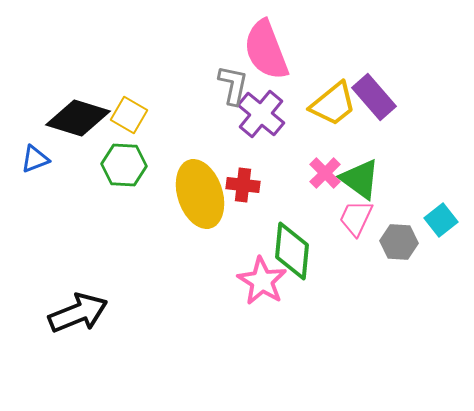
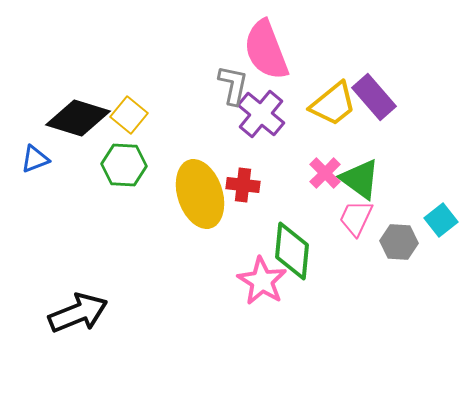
yellow square: rotated 9 degrees clockwise
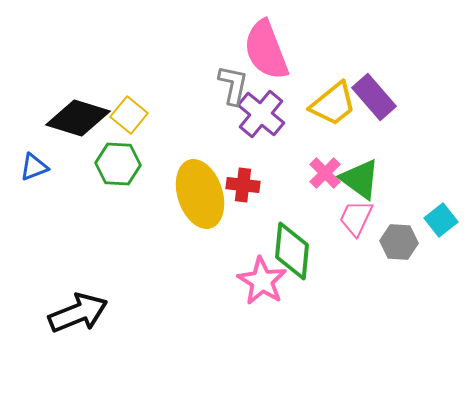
blue triangle: moved 1 px left, 8 px down
green hexagon: moved 6 px left, 1 px up
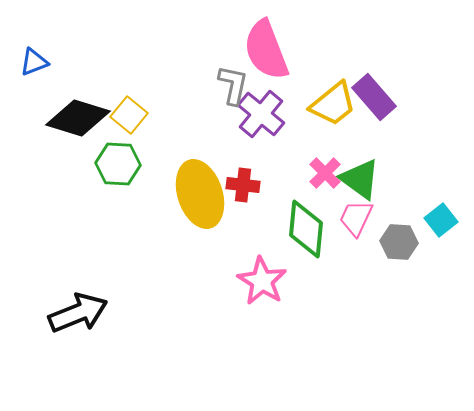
blue triangle: moved 105 px up
green diamond: moved 14 px right, 22 px up
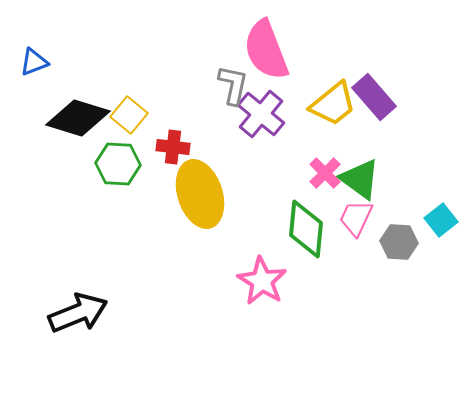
red cross: moved 70 px left, 38 px up
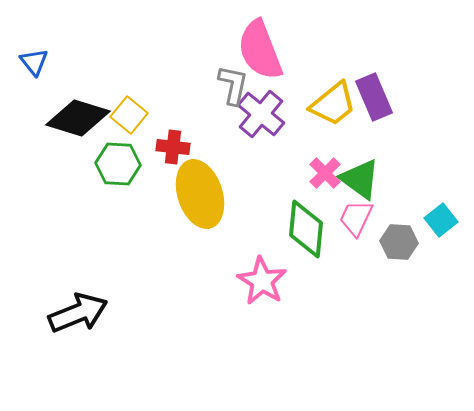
pink semicircle: moved 6 px left
blue triangle: rotated 48 degrees counterclockwise
purple rectangle: rotated 18 degrees clockwise
